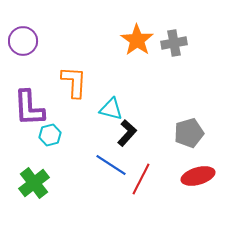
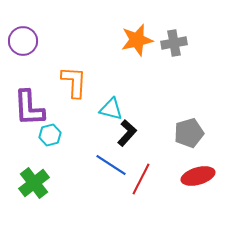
orange star: rotated 24 degrees clockwise
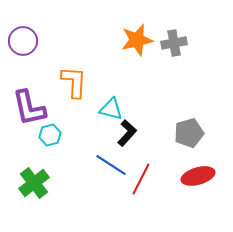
purple L-shape: rotated 9 degrees counterclockwise
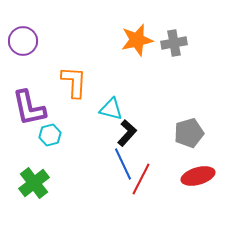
blue line: moved 12 px right, 1 px up; rotated 32 degrees clockwise
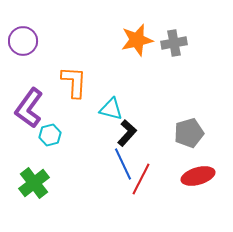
purple L-shape: rotated 48 degrees clockwise
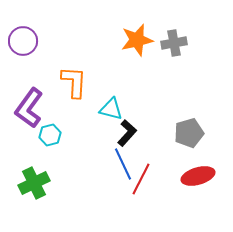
green cross: rotated 12 degrees clockwise
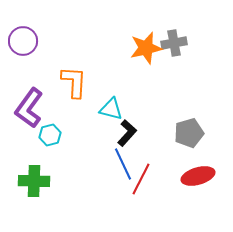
orange star: moved 9 px right, 8 px down
green cross: moved 2 px up; rotated 28 degrees clockwise
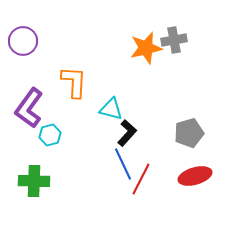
gray cross: moved 3 px up
red ellipse: moved 3 px left
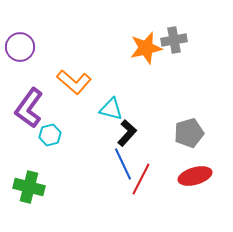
purple circle: moved 3 px left, 6 px down
orange L-shape: rotated 128 degrees clockwise
green cross: moved 5 px left, 6 px down; rotated 12 degrees clockwise
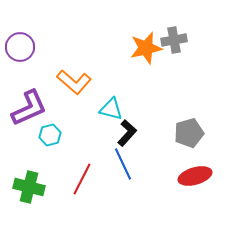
purple L-shape: rotated 150 degrees counterclockwise
red line: moved 59 px left
